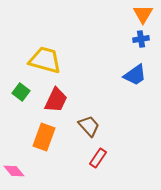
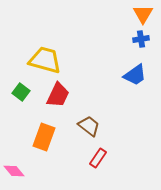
red trapezoid: moved 2 px right, 5 px up
brown trapezoid: rotated 10 degrees counterclockwise
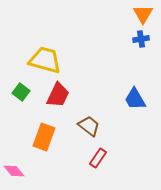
blue trapezoid: moved 24 px down; rotated 95 degrees clockwise
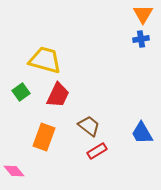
green square: rotated 18 degrees clockwise
blue trapezoid: moved 7 px right, 34 px down
red rectangle: moved 1 px left, 7 px up; rotated 24 degrees clockwise
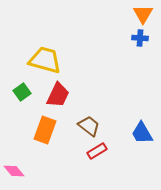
blue cross: moved 1 px left, 1 px up; rotated 14 degrees clockwise
green square: moved 1 px right
orange rectangle: moved 1 px right, 7 px up
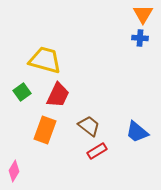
blue trapezoid: moved 5 px left, 1 px up; rotated 20 degrees counterclockwise
pink diamond: rotated 70 degrees clockwise
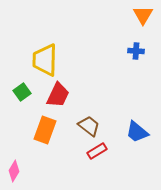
orange triangle: moved 1 px down
blue cross: moved 4 px left, 13 px down
yellow trapezoid: rotated 104 degrees counterclockwise
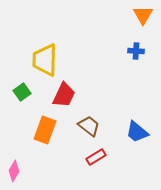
red trapezoid: moved 6 px right
red rectangle: moved 1 px left, 6 px down
